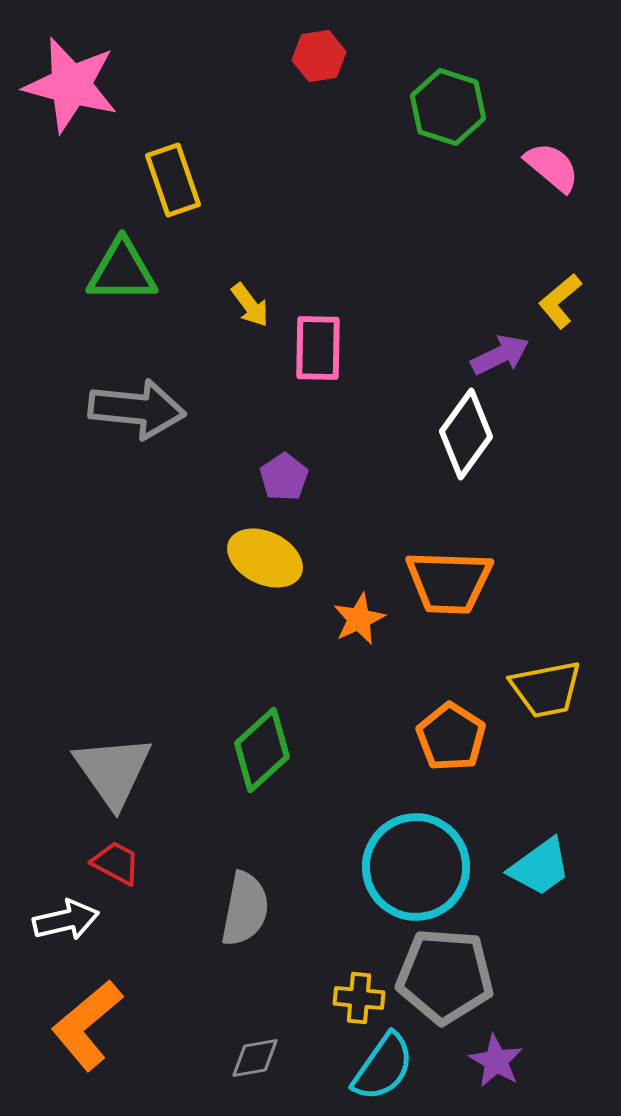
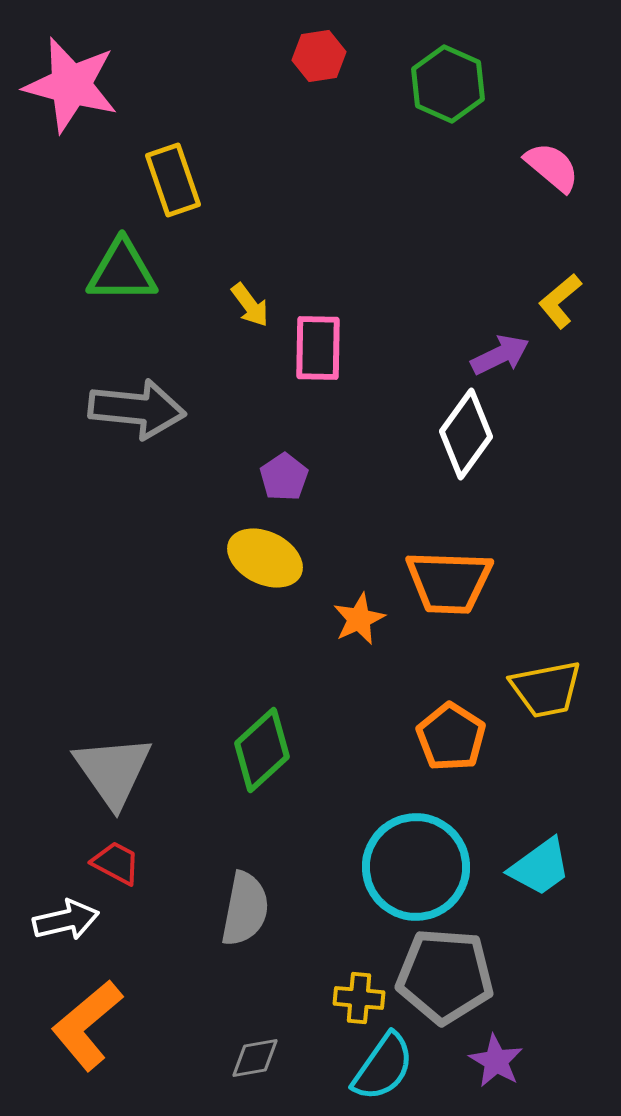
green hexagon: moved 23 px up; rotated 6 degrees clockwise
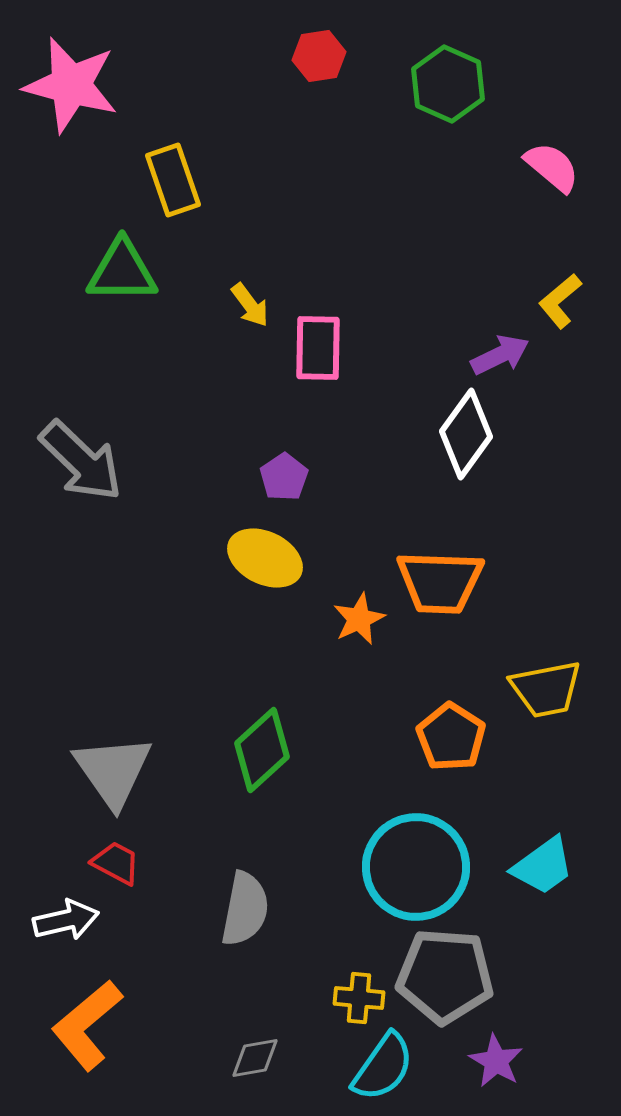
gray arrow: moved 56 px left, 52 px down; rotated 38 degrees clockwise
orange trapezoid: moved 9 px left
cyan trapezoid: moved 3 px right, 1 px up
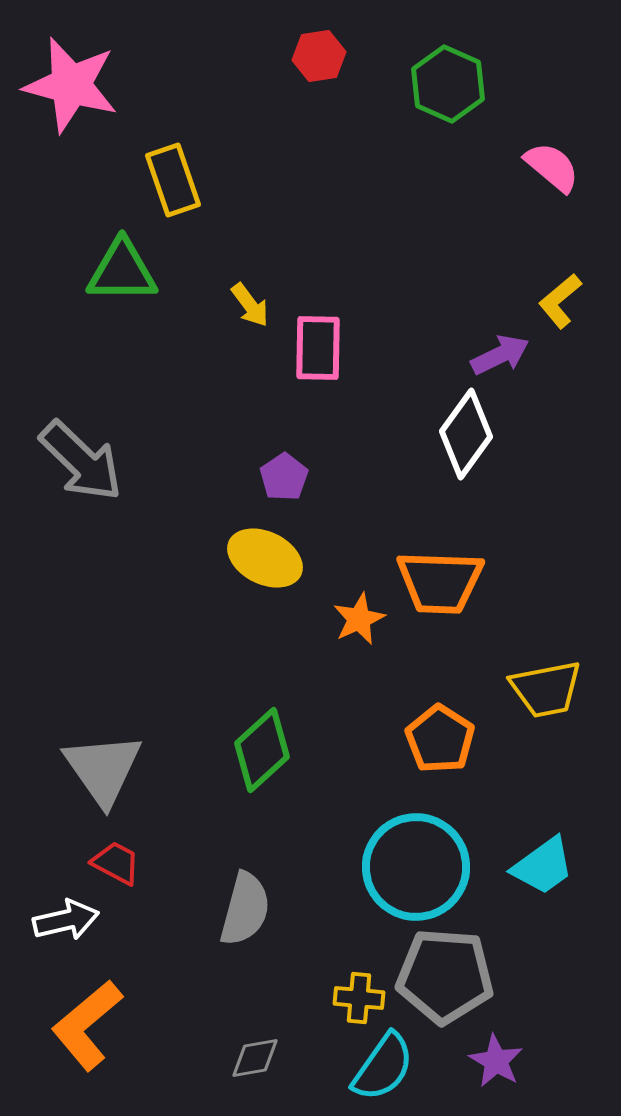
orange pentagon: moved 11 px left, 2 px down
gray triangle: moved 10 px left, 2 px up
gray semicircle: rotated 4 degrees clockwise
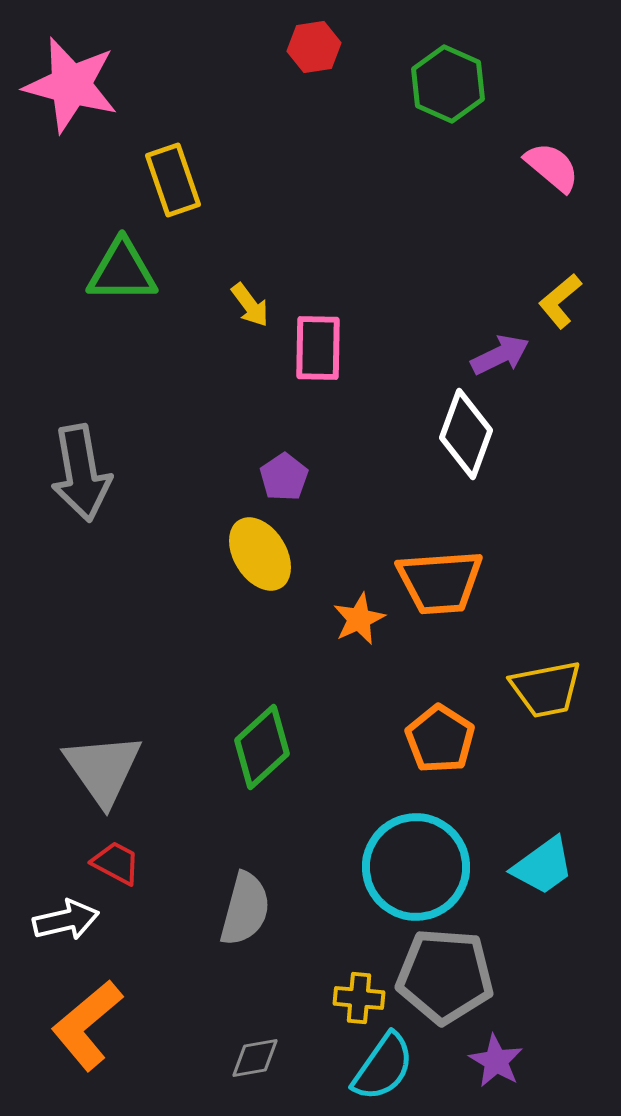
red hexagon: moved 5 px left, 9 px up
white diamond: rotated 16 degrees counterclockwise
gray arrow: moved 12 px down; rotated 36 degrees clockwise
yellow ellipse: moved 5 px left, 4 px up; rotated 32 degrees clockwise
orange trapezoid: rotated 6 degrees counterclockwise
green diamond: moved 3 px up
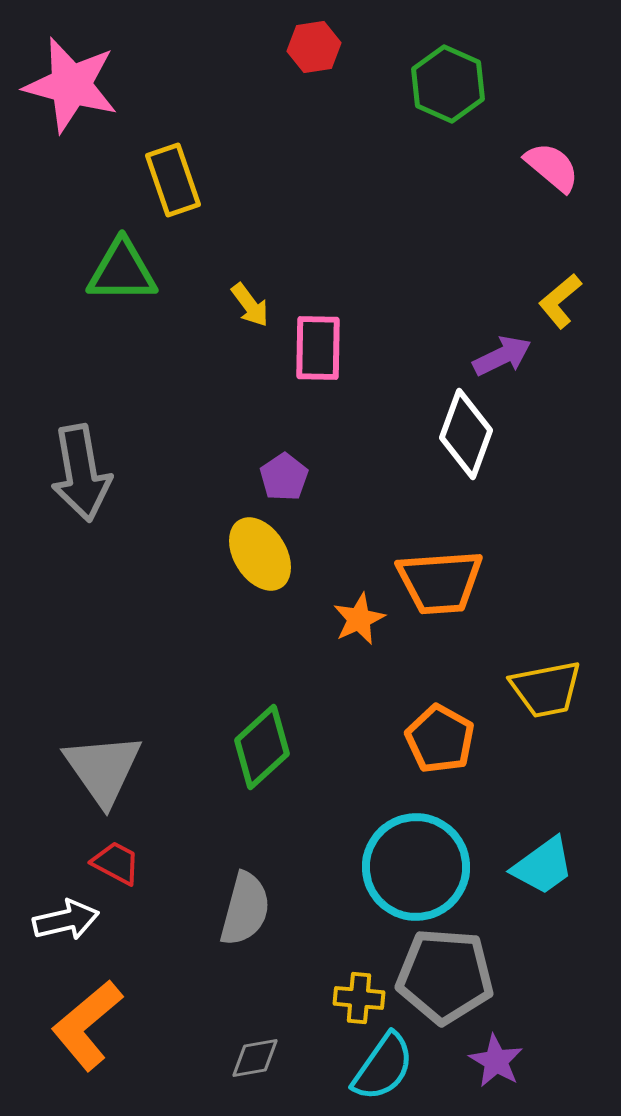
purple arrow: moved 2 px right, 1 px down
orange pentagon: rotated 4 degrees counterclockwise
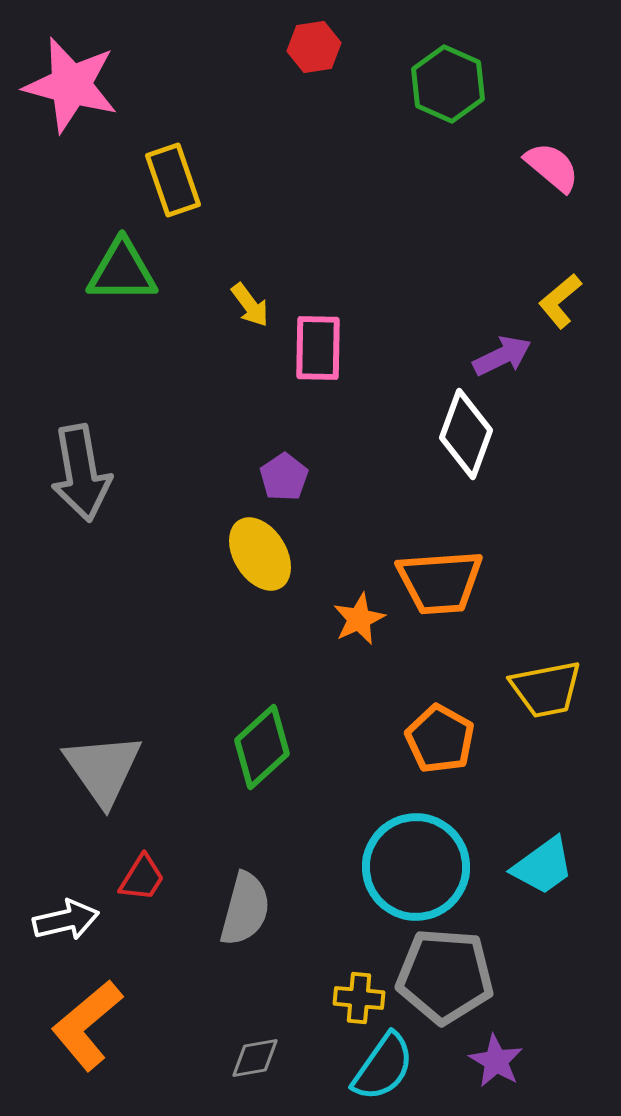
red trapezoid: moved 26 px right, 15 px down; rotated 94 degrees clockwise
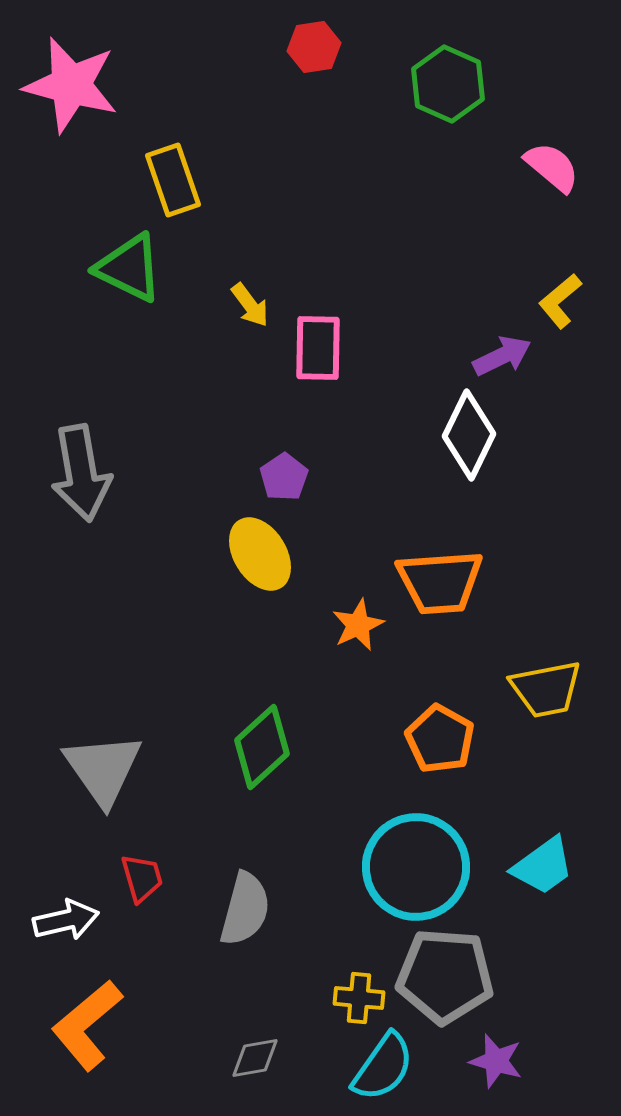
green triangle: moved 7 px right, 3 px up; rotated 26 degrees clockwise
white diamond: moved 3 px right, 1 px down; rotated 6 degrees clockwise
orange star: moved 1 px left, 6 px down
red trapezoid: rotated 48 degrees counterclockwise
purple star: rotated 14 degrees counterclockwise
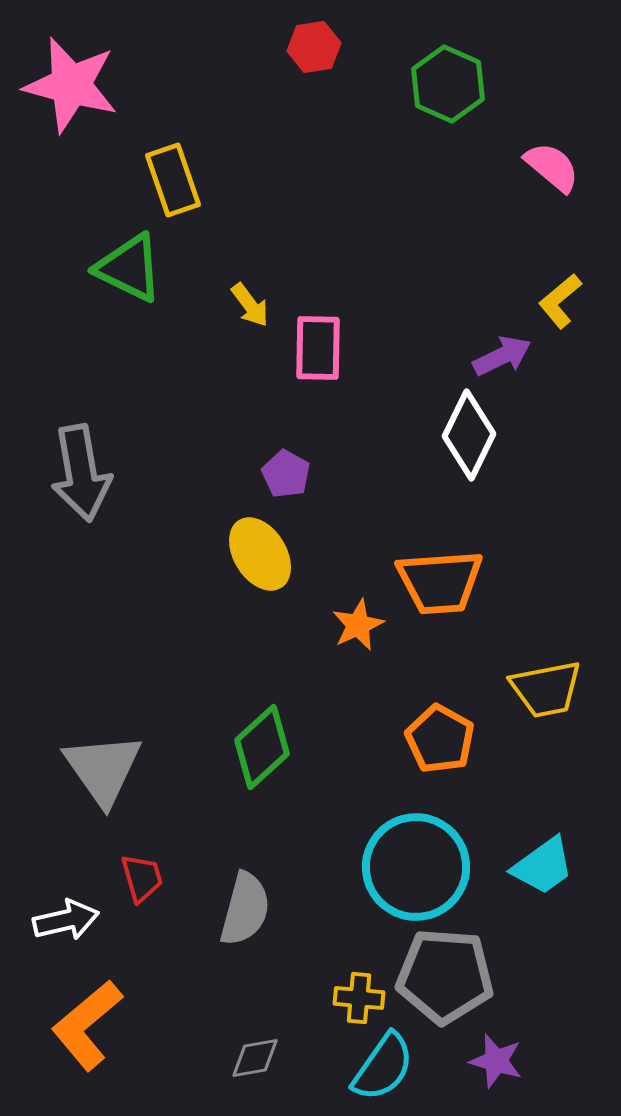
purple pentagon: moved 2 px right, 3 px up; rotated 9 degrees counterclockwise
